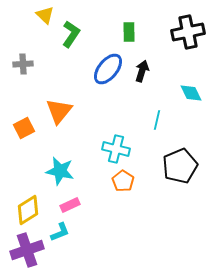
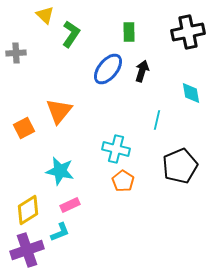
gray cross: moved 7 px left, 11 px up
cyan diamond: rotated 15 degrees clockwise
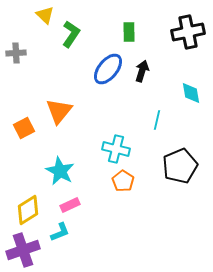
cyan star: rotated 16 degrees clockwise
purple cross: moved 4 px left
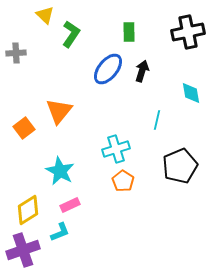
orange square: rotated 10 degrees counterclockwise
cyan cross: rotated 32 degrees counterclockwise
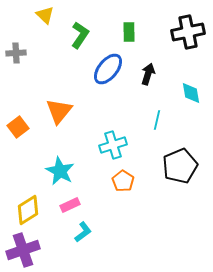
green L-shape: moved 9 px right, 1 px down
black arrow: moved 6 px right, 3 px down
orange square: moved 6 px left, 1 px up
cyan cross: moved 3 px left, 4 px up
cyan L-shape: moved 23 px right; rotated 15 degrees counterclockwise
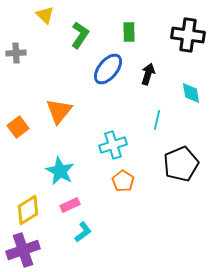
black cross: moved 3 px down; rotated 20 degrees clockwise
black pentagon: moved 1 px right, 2 px up
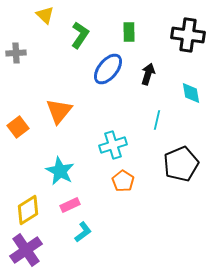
purple cross: moved 3 px right; rotated 16 degrees counterclockwise
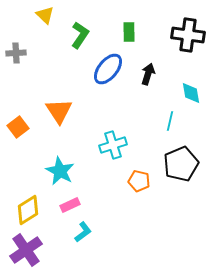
orange triangle: rotated 12 degrees counterclockwise
cyan line: moved 13 px right, 1 px down
orange pentagon: moved 16 px right; rotated 20 degrees counterclockwise
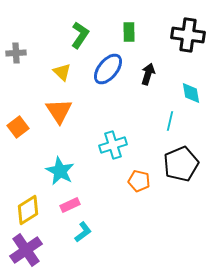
yellow triangle: moved 17 px right, 57 px down
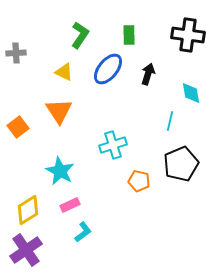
green rectangle: moved 3 px down
yellow triangle: moved 2 px right; rotated 18 degrees counterclockwise
